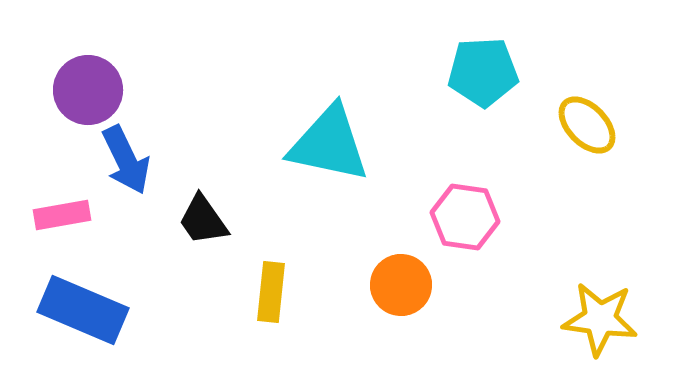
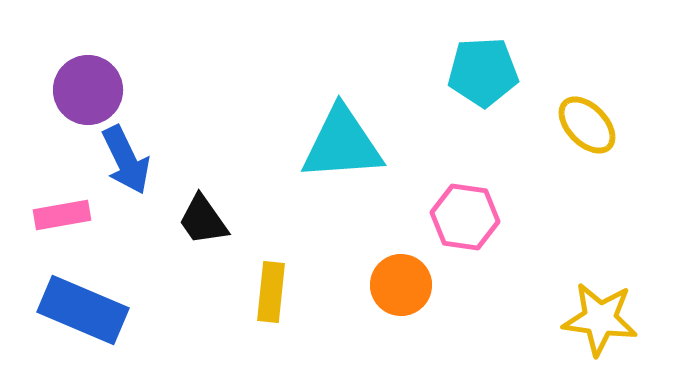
cyan triangle: moved 13 px right; rotated 16 degrees counterclockwise
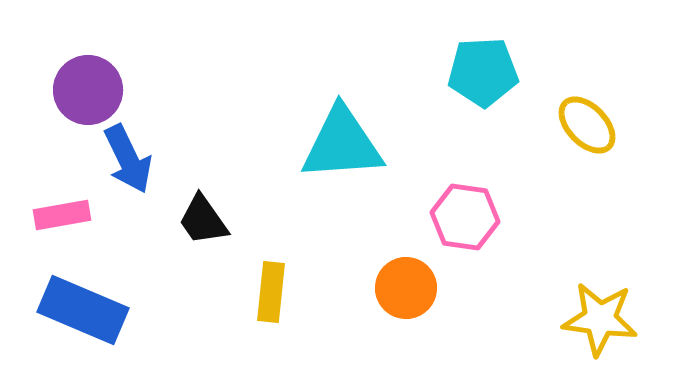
blue arrow: moved 2 px right, 1 px up
orange circle: moved 5 px right, 3 px down
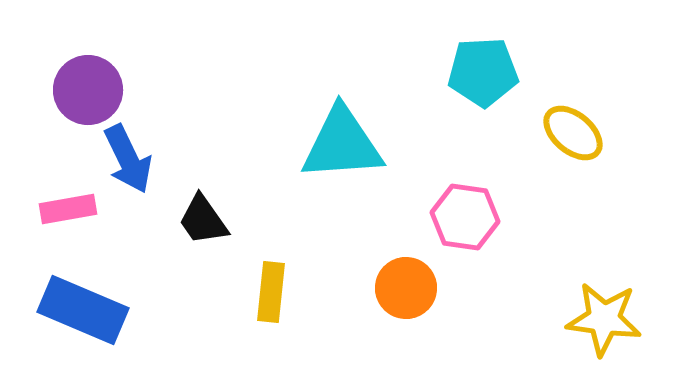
yellow ellipse: moved 14 px left, 8 px down; rotated 6 degrees counterclockwise
pink rectangle: moved 6 px right, 6 px up
yellow star: moved 4 px right
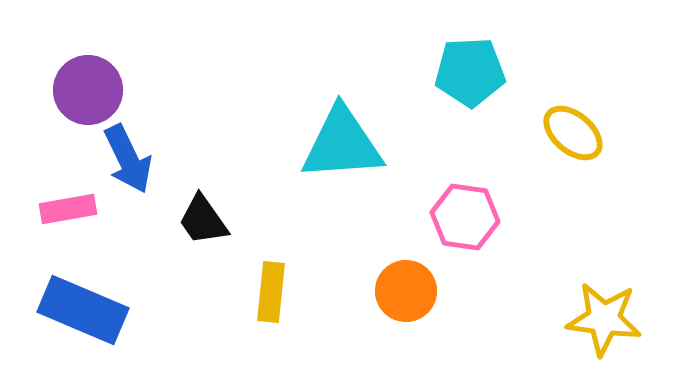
cyan pentagon: moved 13 px left
orange circle: moved 3 px down
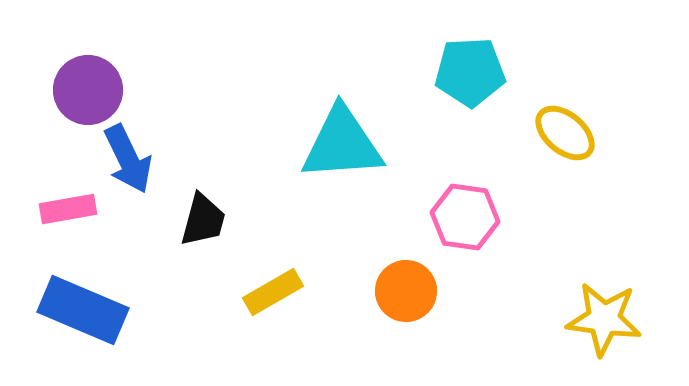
yellow ellipse: moved 8 px left
black trapezoid: rotated 130 degrees counterclockwise
yellow rectangle: moved 2 px right; rotated 54 degrees clockwise
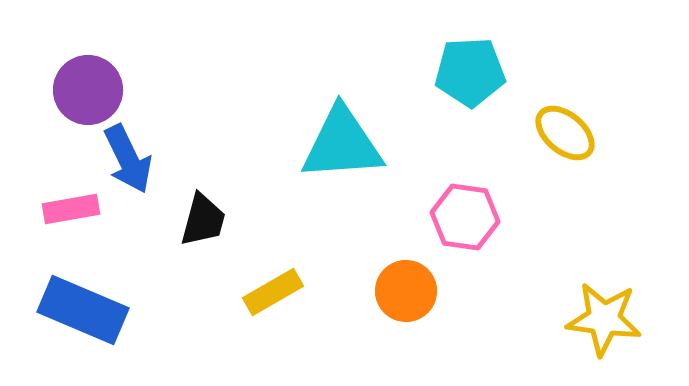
pink rectangle: moved 3 px right
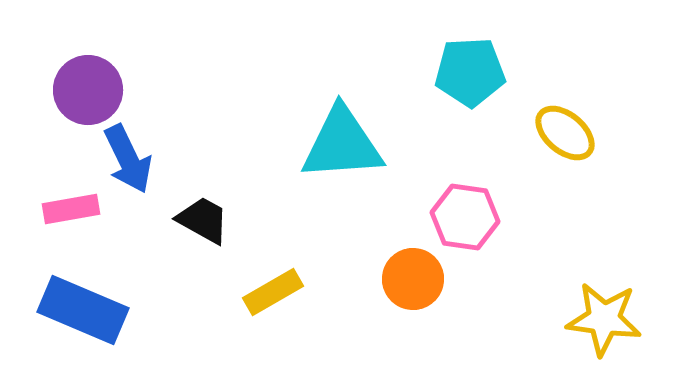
black trapezoid: rotated 76 degrees counterclockwise
orange circle: moved 7 px right, 12 px up
